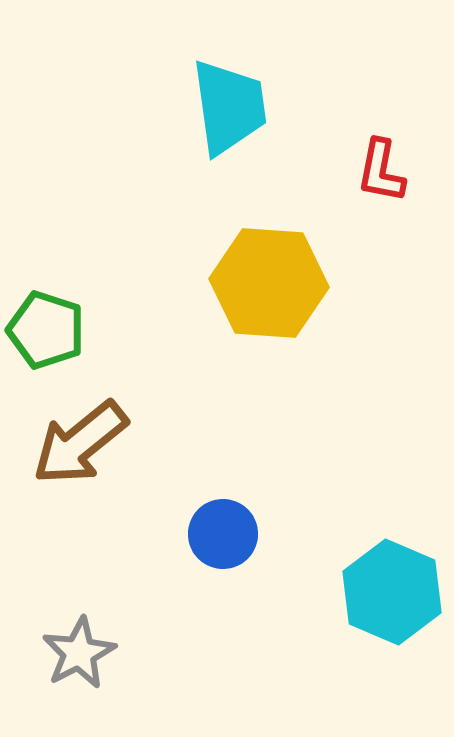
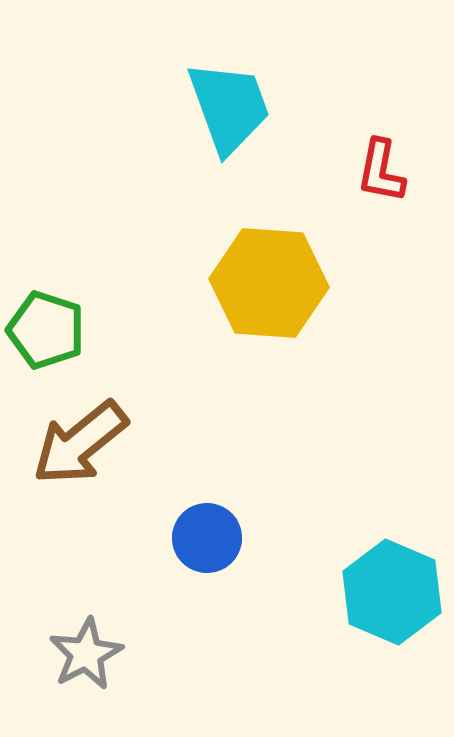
cyan trapezoid: rotated 12 degrees counterclockwise
blue circle: moved 16 px left, 4 px down
gray star: moved 7 px right, 1 px down
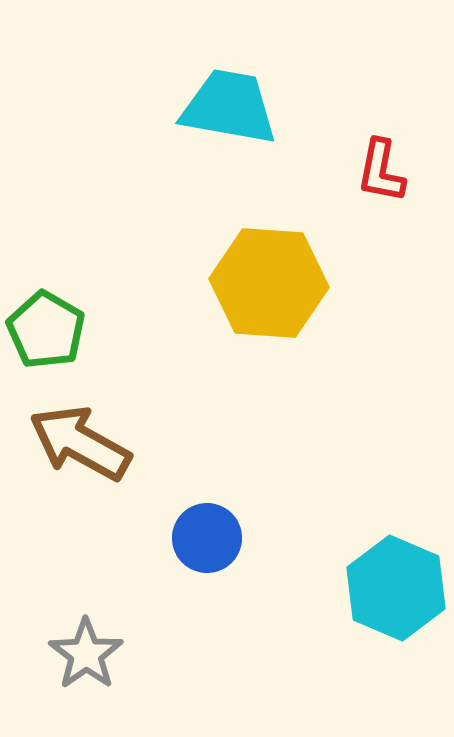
cyan trapezoid: rotated 60 degrees counterclockwise
green pentagon: rotated 12 degrees clockwise
brown arrow: rotated 68 degrees clockwise
cyan hexagon: moved 4 px right, 4 px up
gray star: rotated 8 degrees counterclockwise
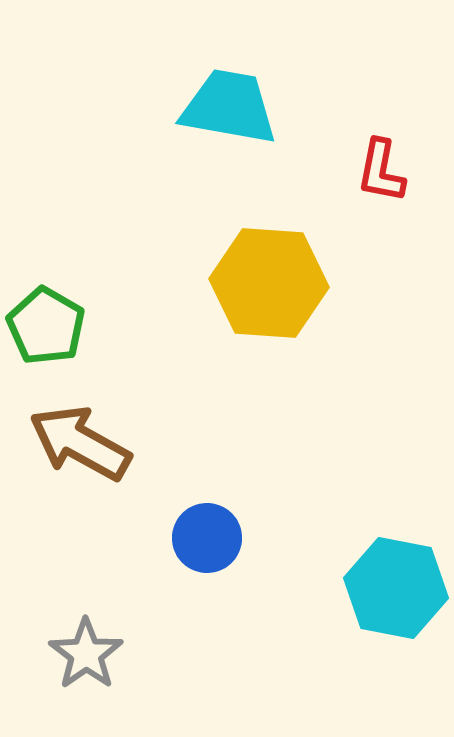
green pentagon: moved 4 px up
cyan hexagon: rotated 12 degrees counterclockwise
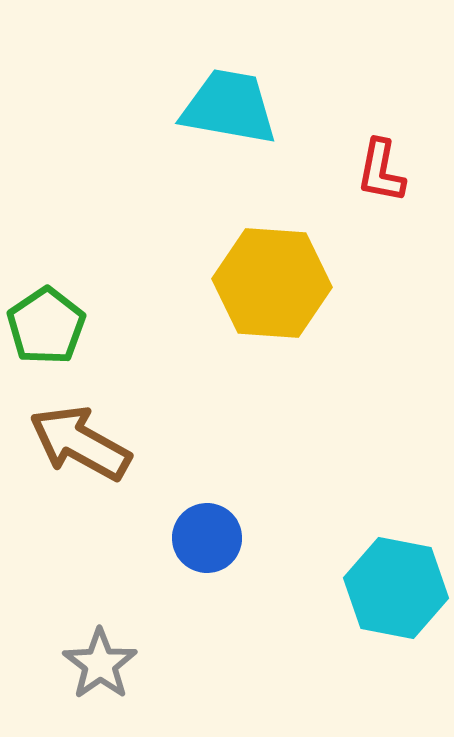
yellow hexagon: moved 3 px right
green pentagon: rotated 8 degrees clockwise
gray star: moved 14 px right, 10 px down
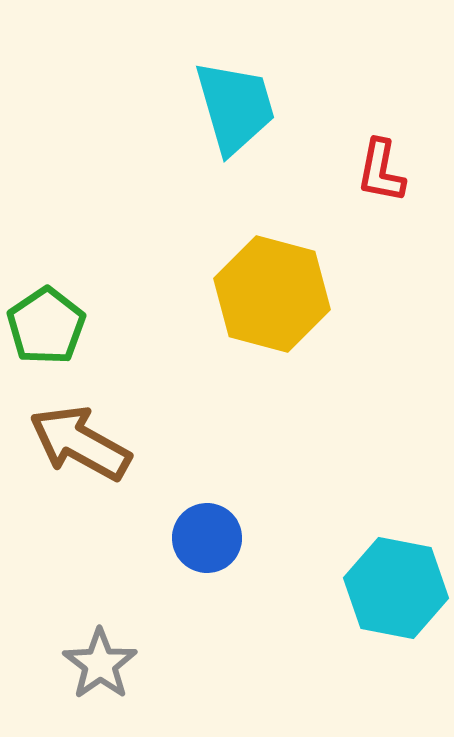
cyan trapezoid: moved 6 px right; rotated 64 degrees clockwise
yellow hexagon: moved 11 px down; rotated 11 degrees clockwise
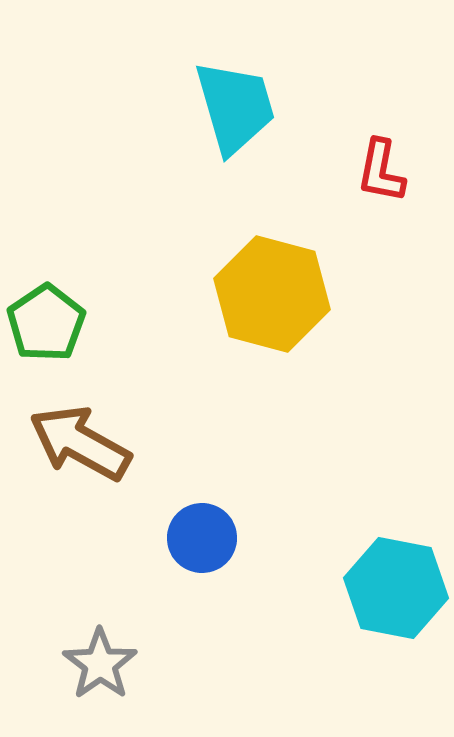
green pentagon: moved 3 px up
blue circle: moved 5 px left
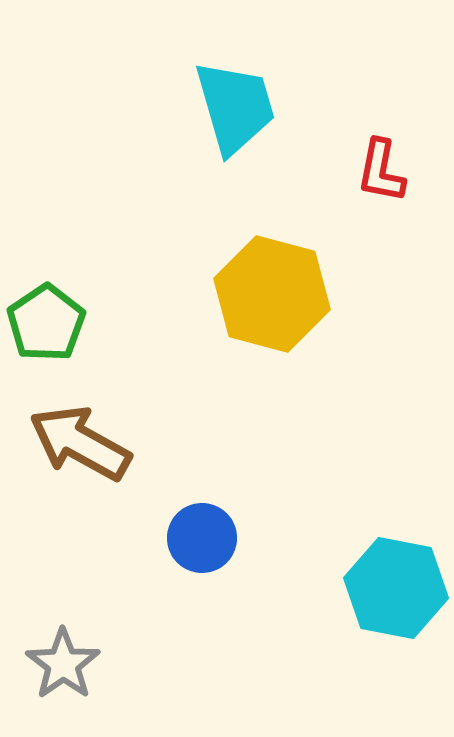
gray star: moved 37 px left
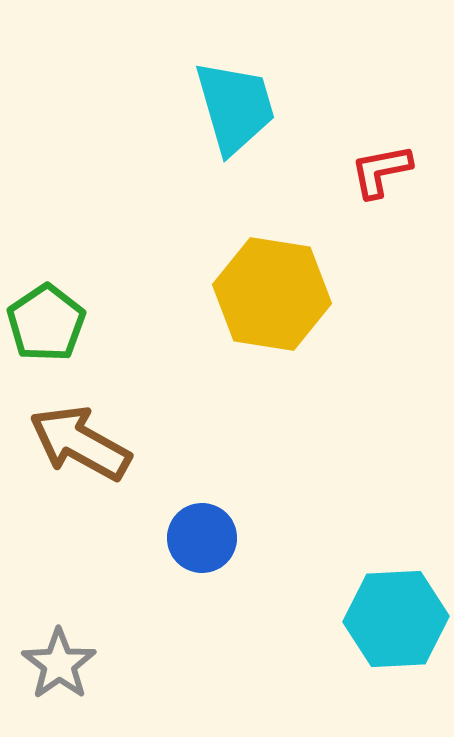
red L-shape: rotated 68 degrees clockwise
yellow hexagon: rotated 6 degrees counterclockwise
cyan hexagon: moved 31 px down; rotated 14 degrees counterclockwise
gray star: moved 4 px left
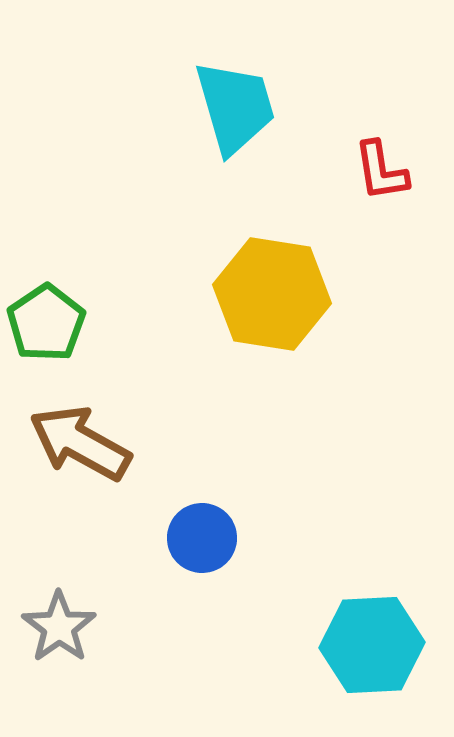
red L-shape: rotated 88 degrees counterclockwise
cyan hexagon: moved 24 px left, 26 px down
gray star: moved 37 px up
